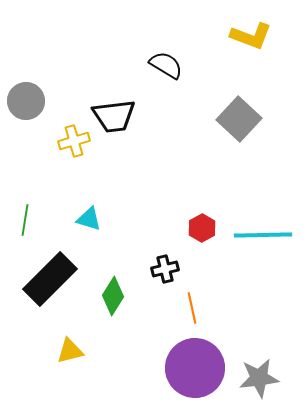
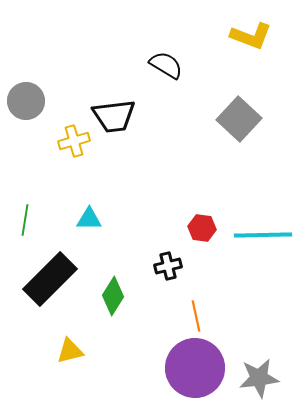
cyan triangle: rotated 16 degrees counterclockwise
red hexagon: rotated 24 degrees counterclockwise
black cross: moved 3 px right, 3 px up
orange line: moved 4 px right, 8 px down
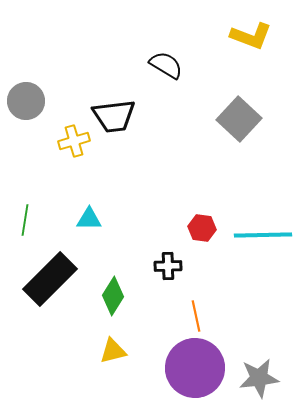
black cross: rotated 12 degrees clockwise
yellow triangle: moved 43 px right
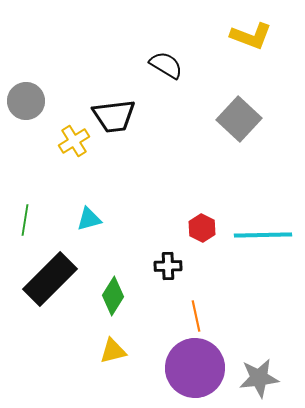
yellow cross: rotated 16 degrees counterclockwise
cyan triangle: rotated 16 degrees counterclockwise
red hexagon: rotated 20 degrees clockwise
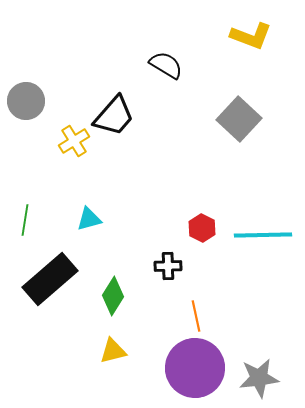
black trapezoid: rotated 42 degrees counterclockwise
black rectangle: rotated 4 degrees clockwise
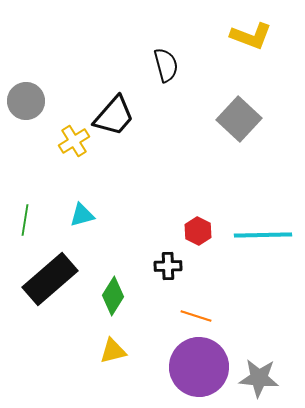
black semicircle: rotated 44 degrees clockwise
cyan triangle: moved 7 px left, 4 px up
red hexagon: moved 4 px left, 3 px down
orange line: rotated 60 degrees counterclockwise
purple circle: moved 4 px right, 1 px up
gray star: rotated 12 degrees clockwise
